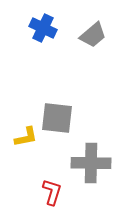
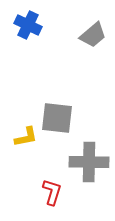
blue cross: moved 15 px left, 3 px up
gray cross: moved 2 px left, 1 px up
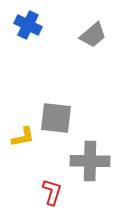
gray square: moved 1 px left
yellow L-shape: moved 3 px left
gray cross: moved 1 px right, 1 px up
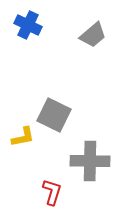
gray square: moved 2 px left, 3 px up; rotated 20 degrees clockwise
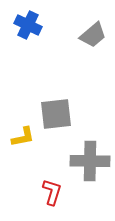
gray square: moved 2 px right, 1 px up; rotated 32 degrees counterclockwise
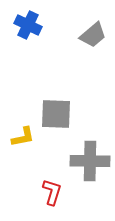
gray square: rotated 8 degrees clockwise
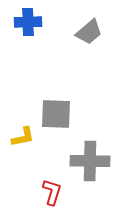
blue cross: moved 3 px up; rotated 28 degrees counterclockwise
gray trapezoid: moved 4 px left, 3 px up
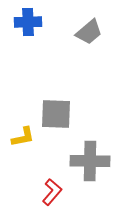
red L-shape: rotated 24 degrees clockwise
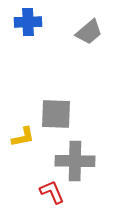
gray cross: moved 15 px left
red L-shape: rotated 64 degrees counterclockwise
